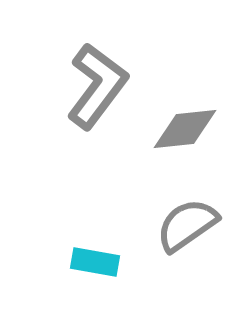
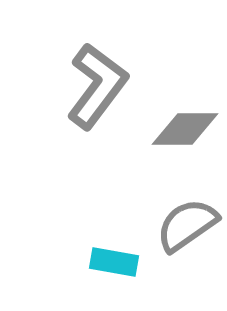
gray diamond: rotated 6 degrees clockwise
cyan rectangle: moved 19 px right
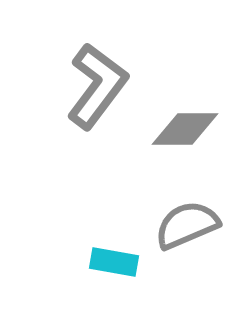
gray semicircle: rotated 12 degrees clockwise
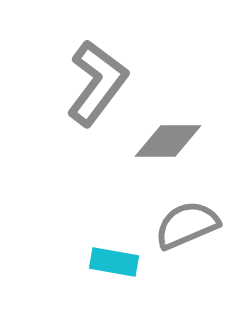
gray L-shape: moved 3 px up
gray diamond: moved 17 px left, 12 px down
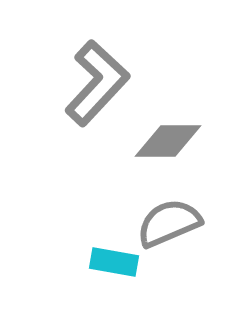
gray L-shape: rotated 6 degrees clockwise
gray semicircle: moved 18 px left, 2 px up
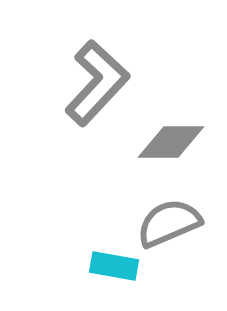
gray diamond: moved 3 px right, 1 px down
cyan rectangle: moved 4 px down
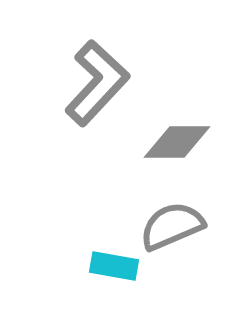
gray diamond: moved 6 px right
gray semicircle: moved 3 px right, 3 px down
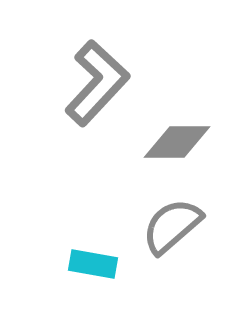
gray semicircle: rotated 18 degrees counterclockwise
cyan rectangle: moved 21 px left, 2 px up
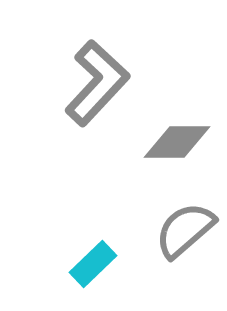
gray semicircle: moved 13 px right, 4 px down
cyan rectangle: rotated 54 degrees counterclockwise
